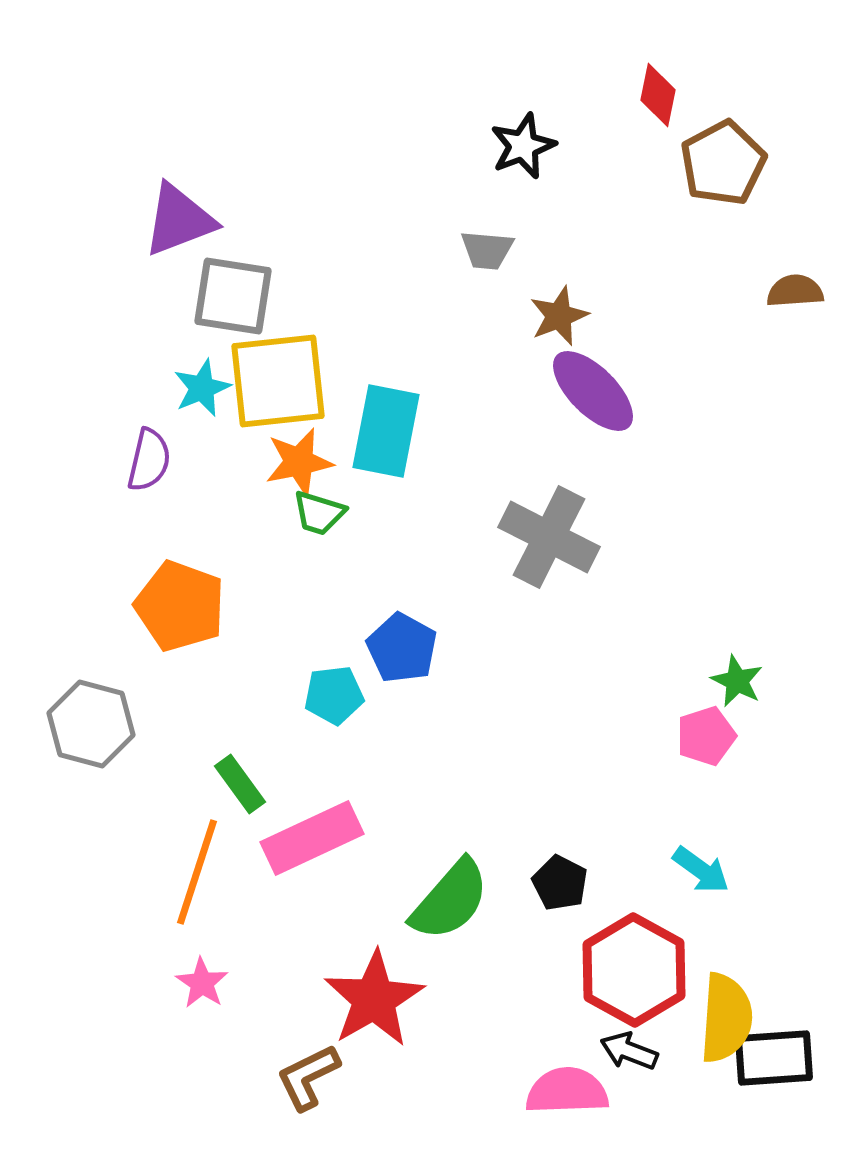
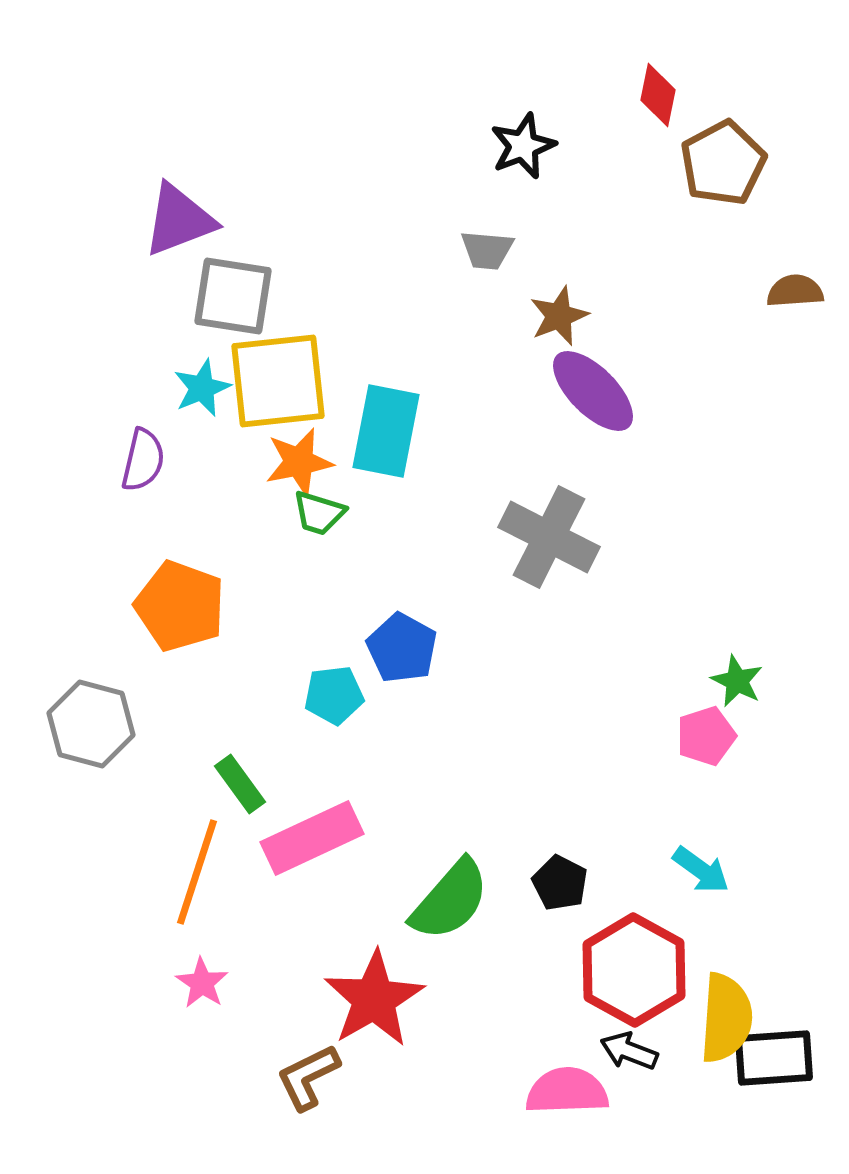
purple semicircle: moved 6 px left
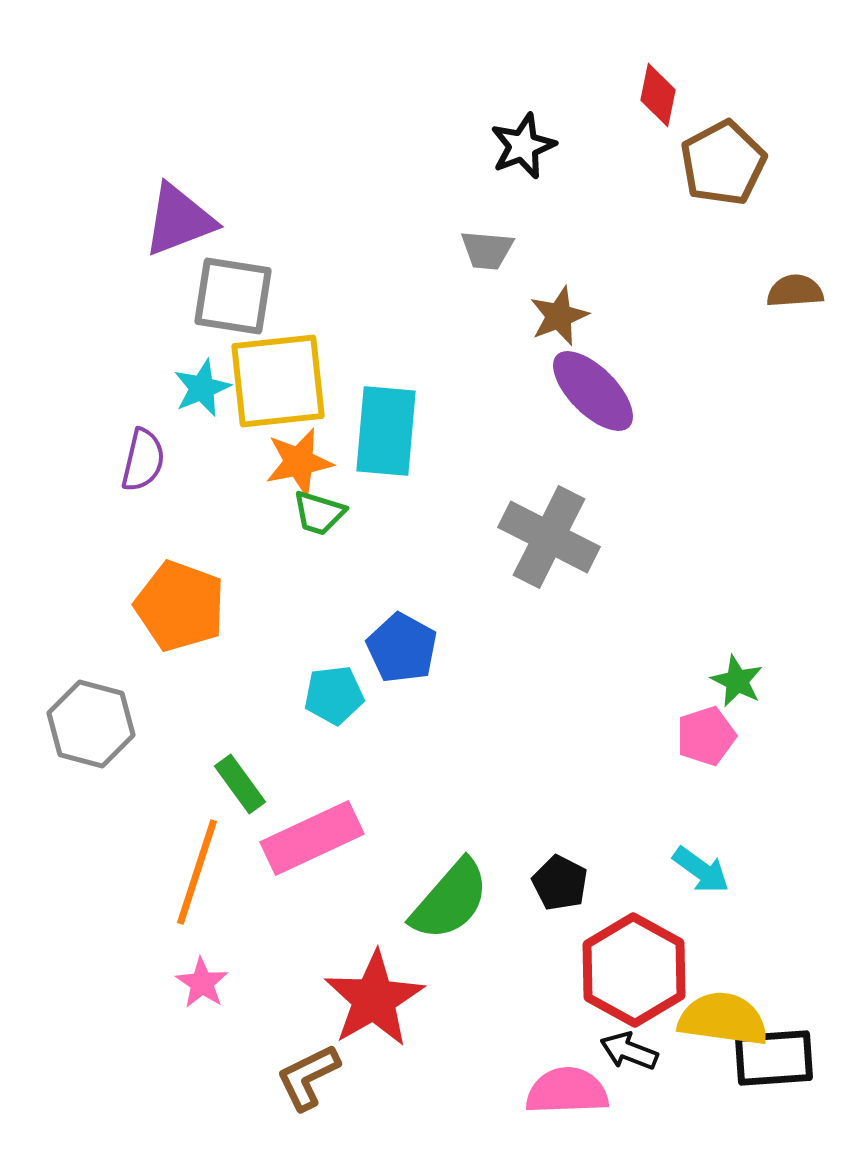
cyan rectangle: rotated 6 degrees counterclockwise
yellow semicircle: moved 3 px left, 1 px down; rotated 86 degrees counterclockwise
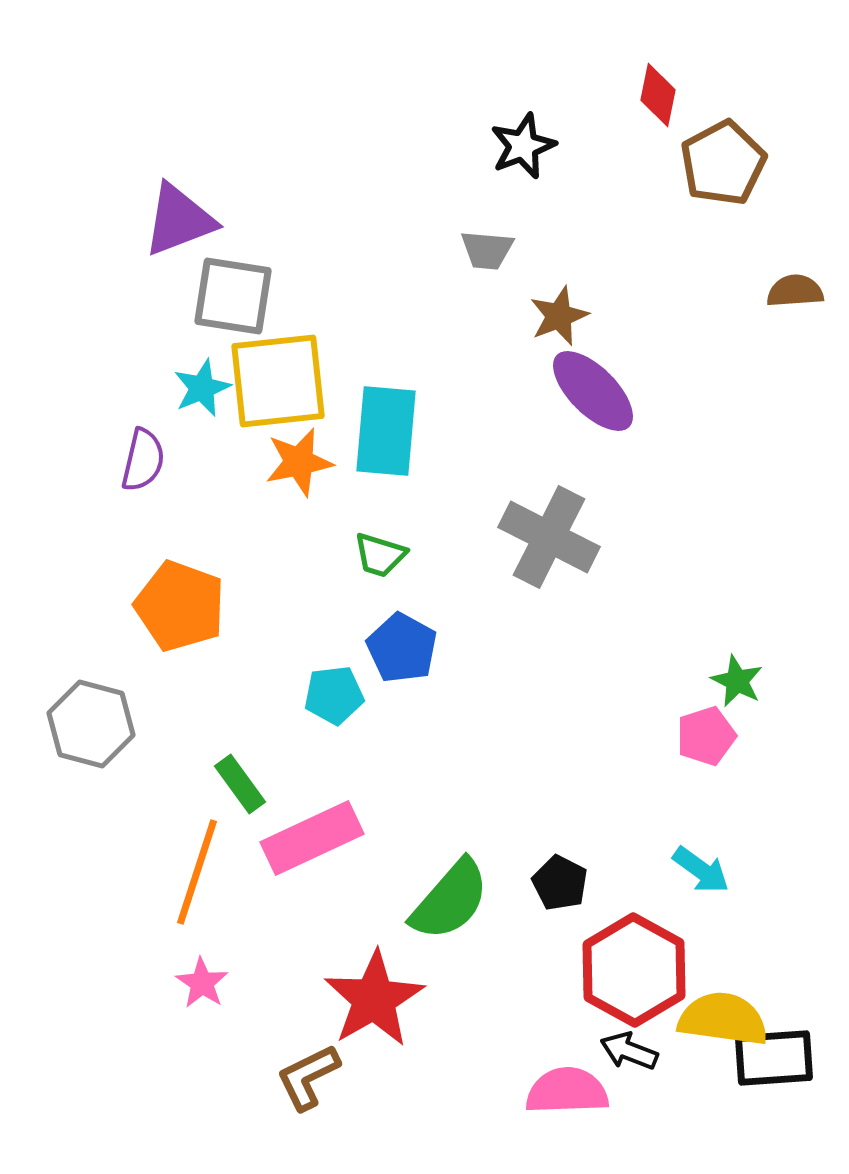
green trapezoid: moved 61 px right, 42 px down
